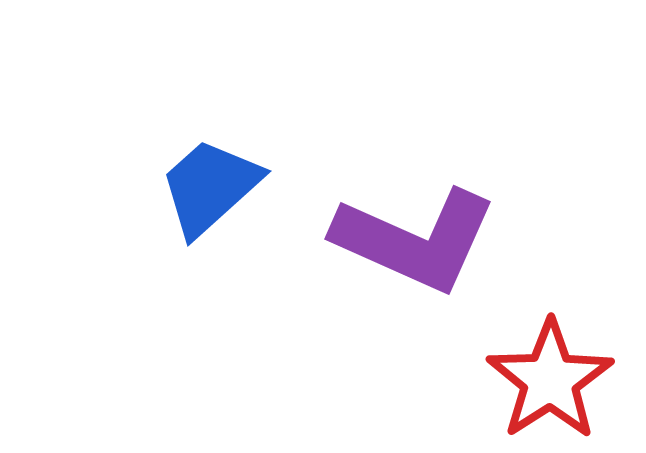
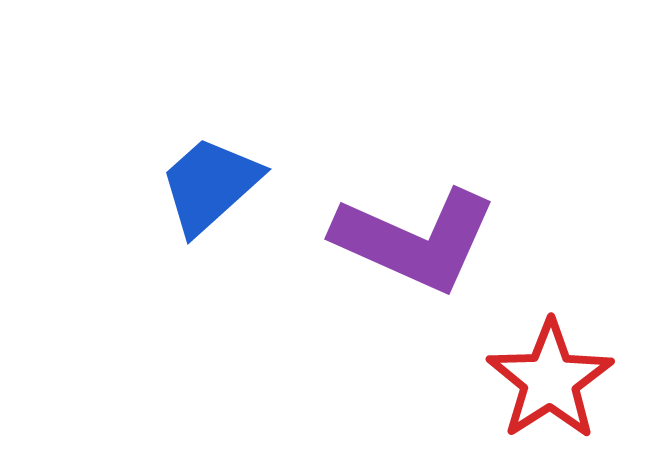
blue trapezoid: moved 2 px up
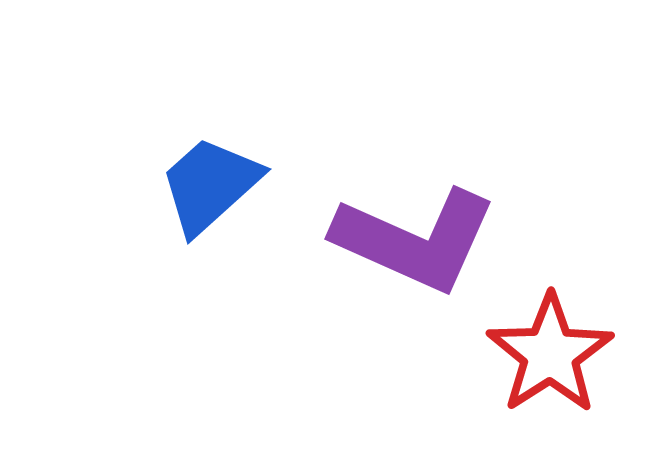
red star: moved 26 px up
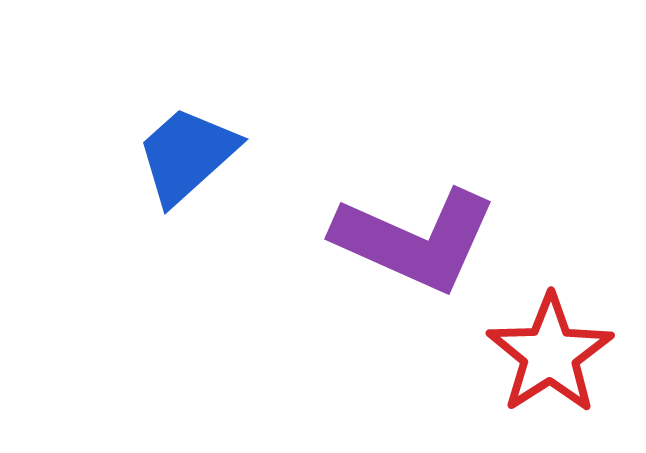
blue trapezoid: moved 23 px left, 30 px up
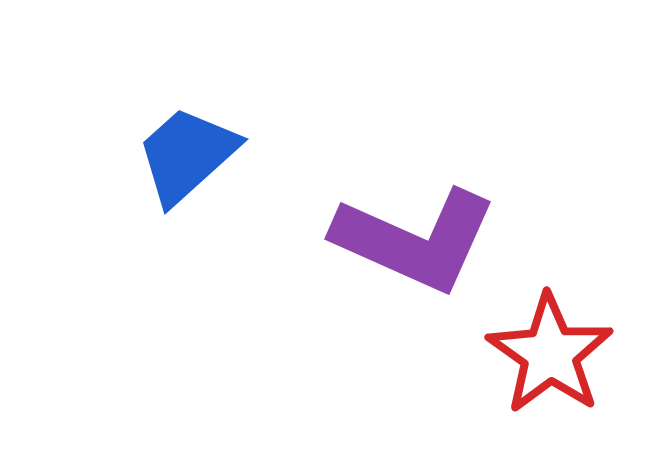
red star: rotated 4 degrees counterclockwise
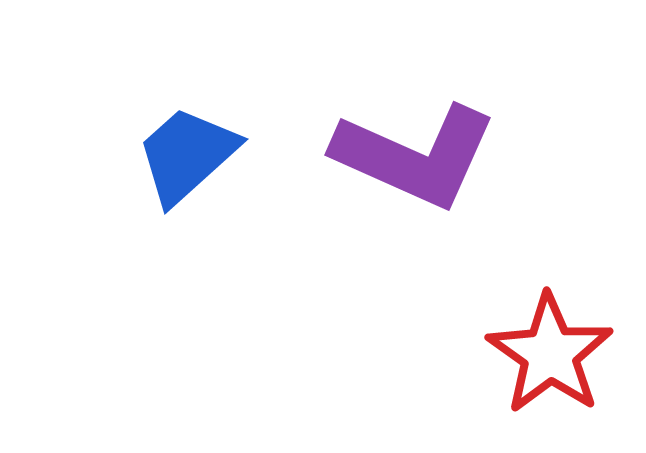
purple L-shape: moved 84 px up
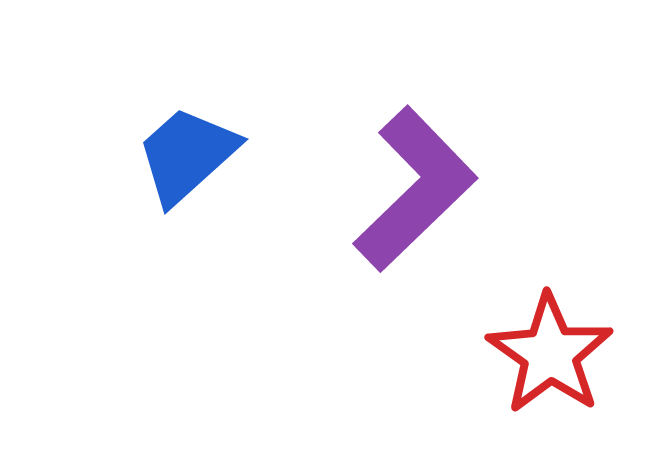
purple L-shape: moved 33 px down; rotated 68 degrees counterclockwise
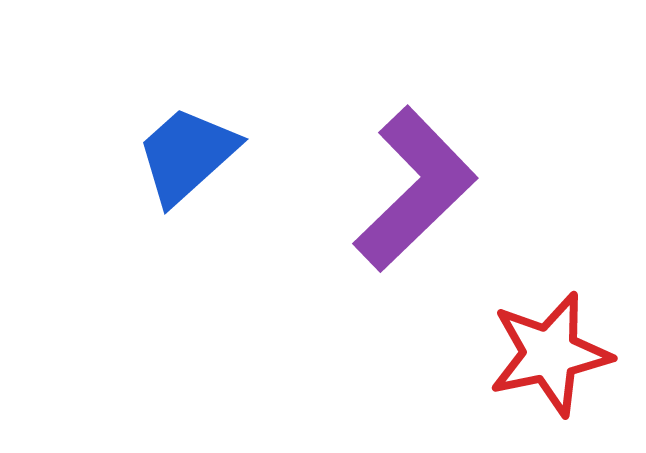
red star: rotated 25 degrees clockwise
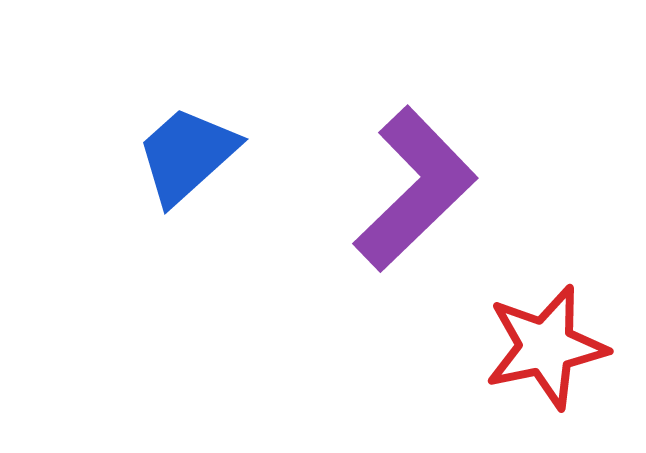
red star: moved 4 px left, 7 px up
